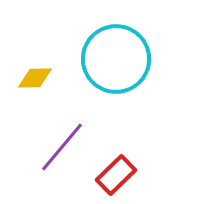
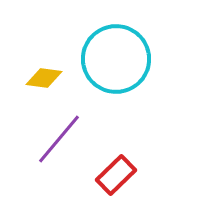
yellow diamond: moved 9 px right; rotated 9 degrees clockwise
purple line: moved 3 px left, 8 px up
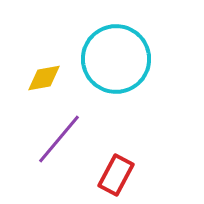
yellow diamond: rotated 18 degrees counterclockwise
red rectangle: rotated 18 degrees counterclockwise
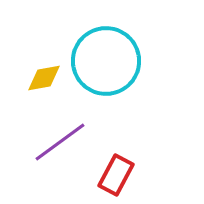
cyan circle: moved 10 px left, 2 px down
purple line: moved 1 px right, 3 px down; rotated 14 degrees clockwise
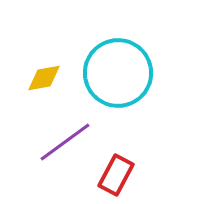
cyan circle: moved 12 px right, 12 px down
purple line: moved 5 px right
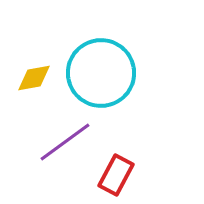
cyan circle: moved 17 px left
yellow diamond: moved 10 px left
